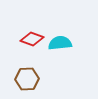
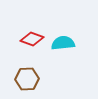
cyan semicircle: moved 3 px right
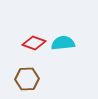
red diamond: moved 2 px right, 4 px down
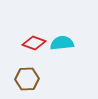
cyan semicircle: moved 1 px left
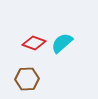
cyan semicircle: rotated 35 degrees counterclockwise
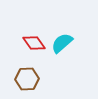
red diamond: rotated 35 degrees clockwise
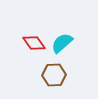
brown hexagon: moved 27 px right, 4 px up
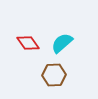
red diamond: moved 6 px left
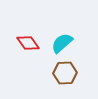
brown hexagon: moved 11 px right, 2 px up
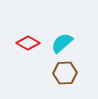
red diamond: rotated 25 degrees counterclockwise
